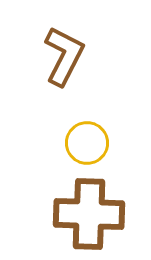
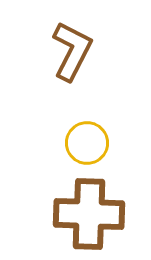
brown L-shape: moved 8 px right, 5 px up
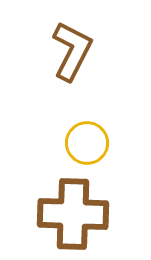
brown cross: moved 16 px left
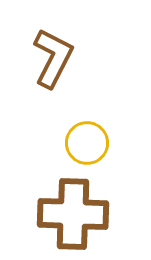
brown L-shape: moved 19 px left, 7 px down
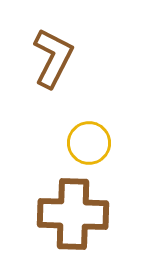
yellow circle: moved 2 px right
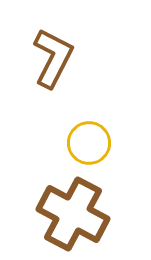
brown cross: rotated 26 degrees clockwise
